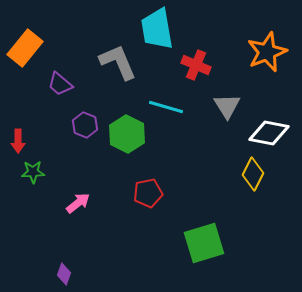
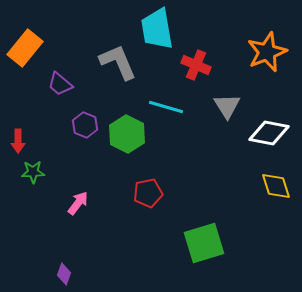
yellow diamond: moved 23 px right, 12 px down; rotated 44 degrees counterclockwise
pink arrow: rotated 15 degrees counterclockwise
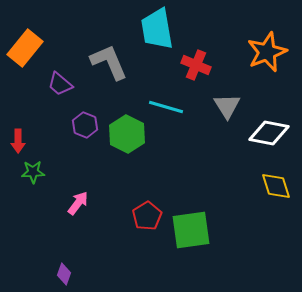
gray L-shape: moved 9 px left
red pentagon: moved 1 px left, 23 px down; rotated 20 degrees counterclockwise
green square: moved 13 px left, 13 px up; rotated 9 degrees clockwise
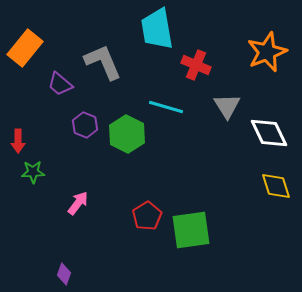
gray L-shape: moved 6 px left
white diamond: rotated 54 degrees clockwise
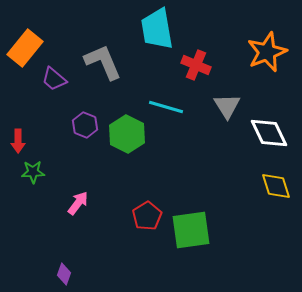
purple trapezoid: moved 6 px left, 5 px up
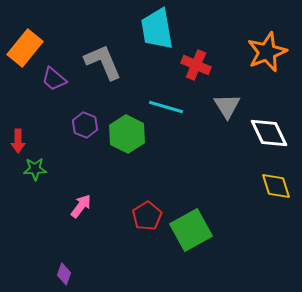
green star: moved 2 px right, 3 px up
pink arrow: moved 3 px right, 3 px down
green square: rotated 21 degrees counterclockwise
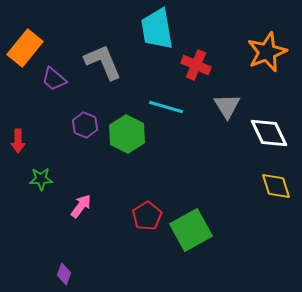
green star: moved 6 px right, 10 px down
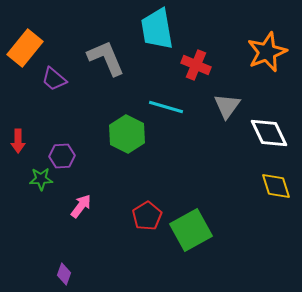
gray L-shape: moved 3 px right, 4 px up
gray triangle: rotated 8 degrees clockwise
purple hexagon: moved 23 px left, 31 px down; rotated 25 degrees counterclockwise
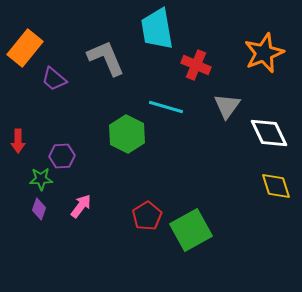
orange star: moved 3 px left, 1 px down
purple diamond: moved 25 px left, 65 px up
